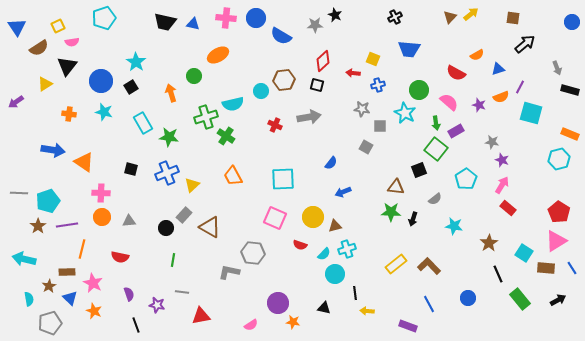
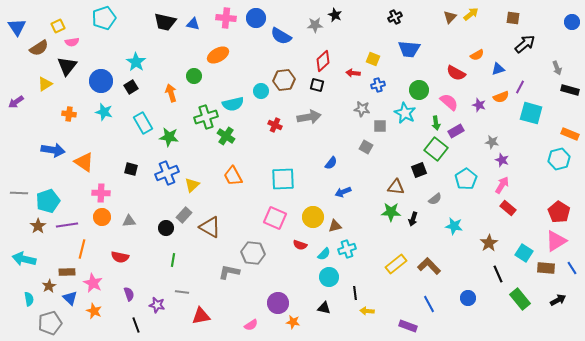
cyan circle at (335, 274): moved 6 px left, 3 px down
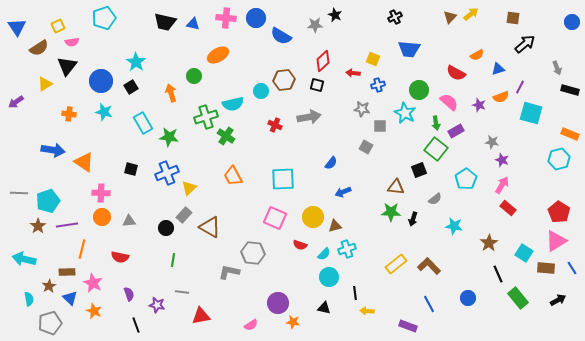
yellow triangle at (192, 185): moved 3 px left, 3 px down
green rectangle at (520, 299): moved 2 px left, 1 px up
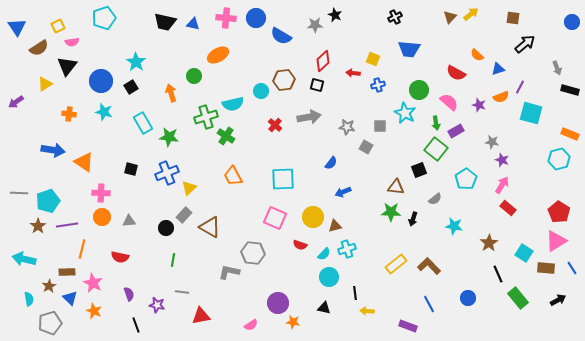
orange semicircle at (477, 55): rotated 72 degrees clockwise
gray star at (362, 109): moved 15 px left, 18 px down
red cross at (275, 125): rotated 16 degrees clockwise
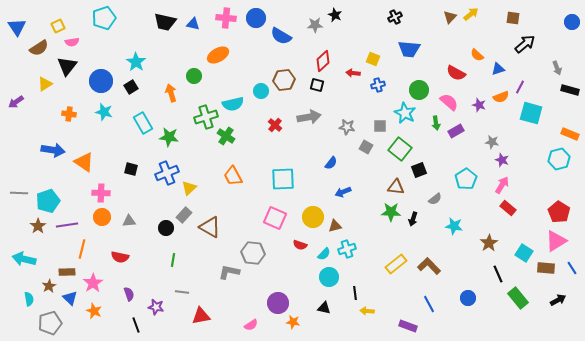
green square at (436, 149): moved 36 px left
pink star at (93, 283): rotated 12 degrees clockwise
purple star at (157, 305): moved 1 px left, 2 px down
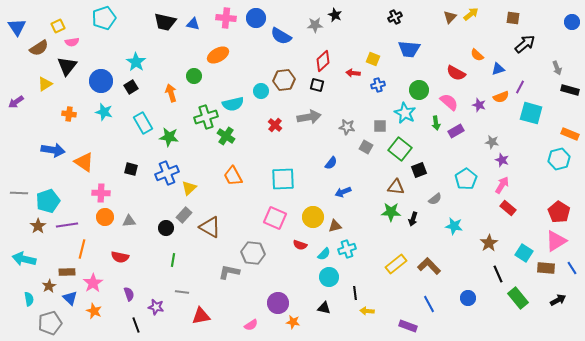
orange circle at (102, 217): moved 3 px right
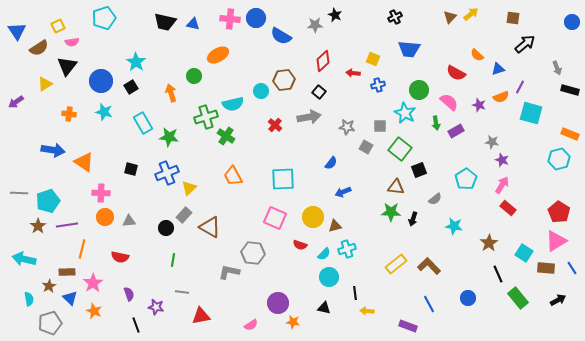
pink cross at (226, 18): moved 4 px right, 1 px down
blue triangle at (17, 27): moved 4 px down
black square at (317, 85): moved 2 px right, 7 px down; rotated 24 degrees clockwise
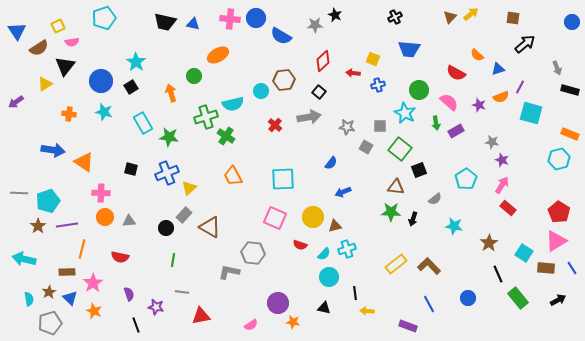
black triangle at (67, 66): moved 2 px left
brown star at (49, 286): moved 6 px down
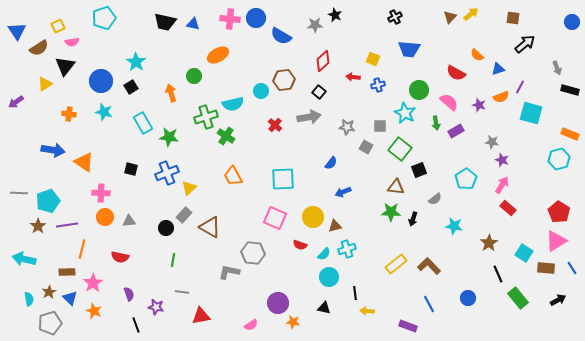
red arrow at (353, 73): moved 4 px down
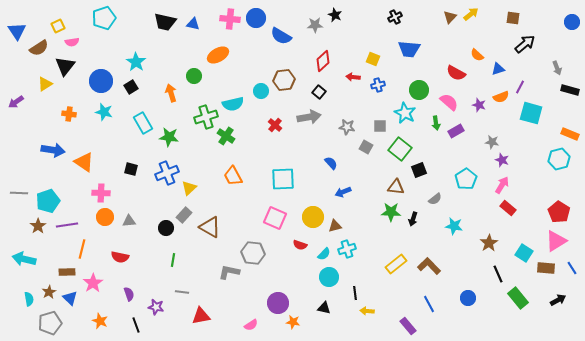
blue semicircle at (331, 163): rotated 80 degrees counterclockwise
orange star at (94, 311): moved 6 px right, 10 px down
purple rectangle at (408, 326): rotated 30 degrees clockwise
